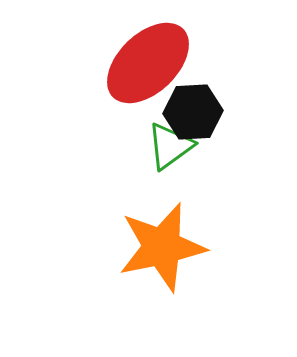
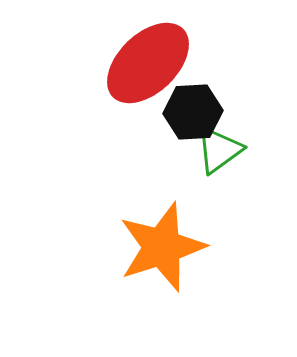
green triangle: moved 49 px right, 4 px down
orange star: rotated 6 degrees counterclockwise
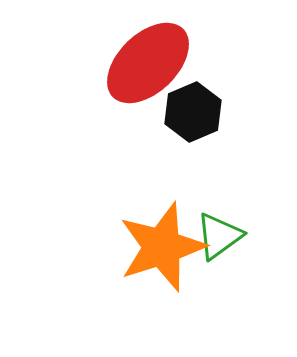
black hexagon: rotated 20 degrees counterclockwise
green triangle: moved 86 px down
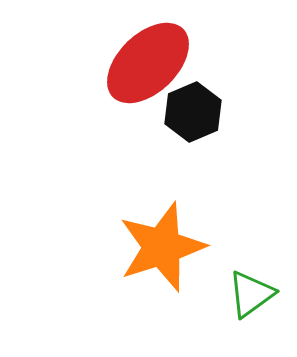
green triangle: moved 32 px right, 58 px down
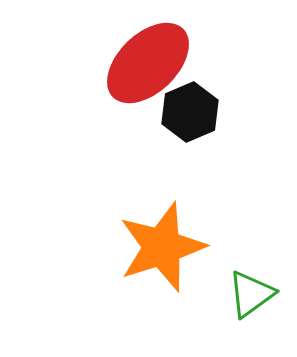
black hexagon: moved 3 px left
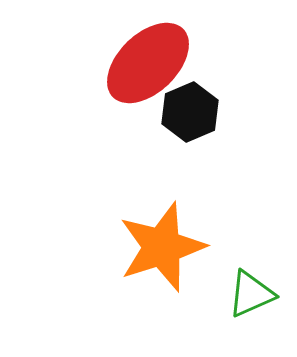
green triangle: rotated 12 degrees clockwise
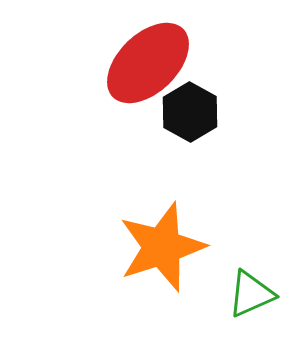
black hexagon: rotated 8 degrees counterclockwise
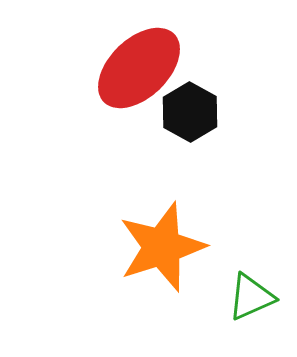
red ellipse: moved 9 px left, 5 px down
green triangle: moved 3 px down
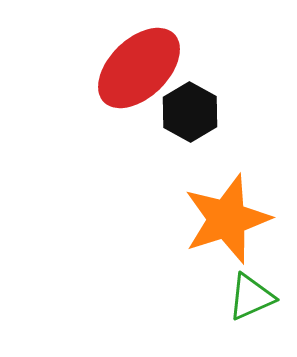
orange star: moved 65 px right, 28 px up
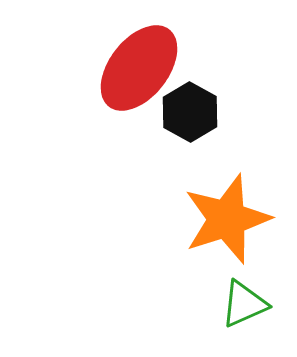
red ellipse: rotated 8 degrees counterclockwise
green triangle: moved 7 px left, 7 px down
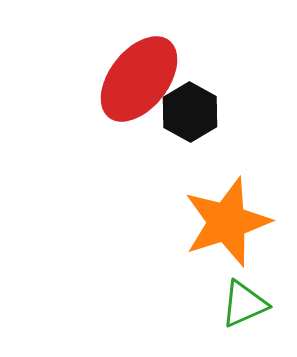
red ellipse: moved 11 px down
orange star: moved 3 px down
